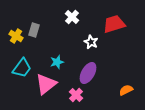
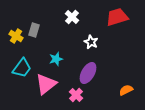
red trapezoid: moved 3 px right, 7 px up
cyan star: moved 1 px left, 3 px up
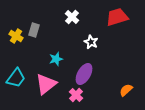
cyan trapezoid: moved 6 px left, 10 px down
purple ellipse: moved 4 px left, 1 px down
orange semicircle: rotated 16 degrees counterclockwise
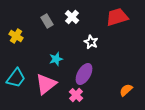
gray rectangle: moved 13 px right, 9 px up; rotated 48 degrees counterclockwise
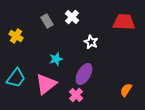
red trapezoid: moved 7 px right, 5 px down; rotated 20 degrees clockwise
orange semicircle: rotated 16 degrees counterclockwise
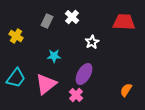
gray rectangle: rotated 56 degrees clockwise
white star: moved 1 px right; rotated 16 degrees clockwise
cyan star: moved 2 px left, 3 px up; rotated 16 degrees clockwise
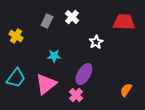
white star: moved 4 px right
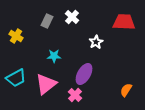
cyan trapezoid: rotated 25 degrees clockwise
pink cross: moved 1 px left
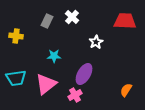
red trapezoid: moved 1 px right, 1 px up
yellow cross: rotated 24 degrees counterclockwise
cyan trapezoid: rotated 20 degrees clockwise
pink cross: rotated 16 degrees clockwise
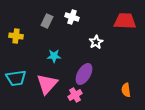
white cross: rotated 24 degrees counterclockwise
pink triangle: moved 1 px right; rotated 10 degrees counterclockwise
orange semicircle: rotated 40 degrees counterclockwise
